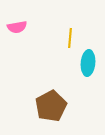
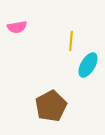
yellow line: moved 1 px right, 3 px down
cyan ellipse: moved 2 px down; rotated 25 degrees clockwise
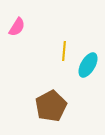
pink semicircle: rotated 48 degrees counterclockwise
yellow line: moved 7 px left, 10 px down
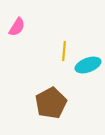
cyan ellipse: rotated 40 degrees clockwise
brown pentagon: moved 3 px up
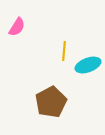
brown pentagon: moved 1 px up
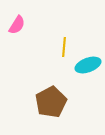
pink semicircle: moved 2 px up
yellow line: moved 4 px up
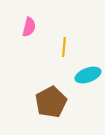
pink semicircle: moved 12 px right, 2 px down; rotated 18 degrees counterclockwise
cyan ellipse: moved 10 px down
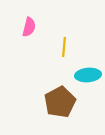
cyan ellipse: rotated 15 degrees clockwise
brown pentagon: moved 9 px right
